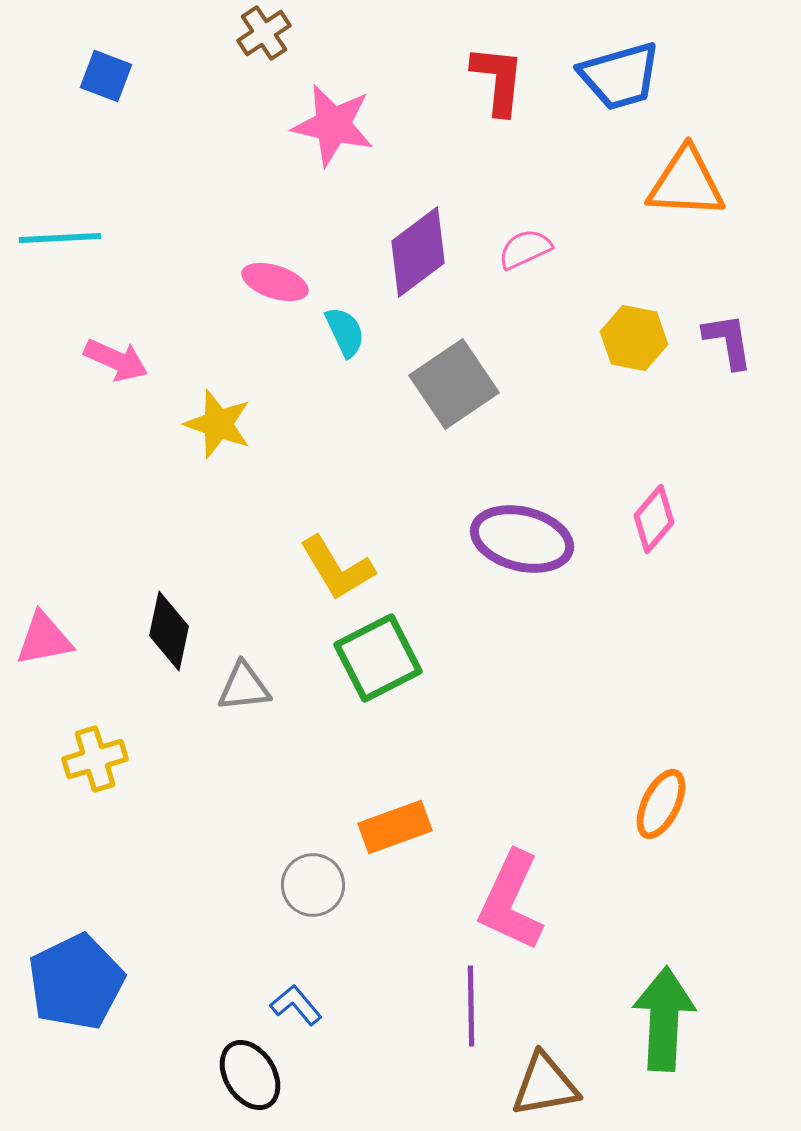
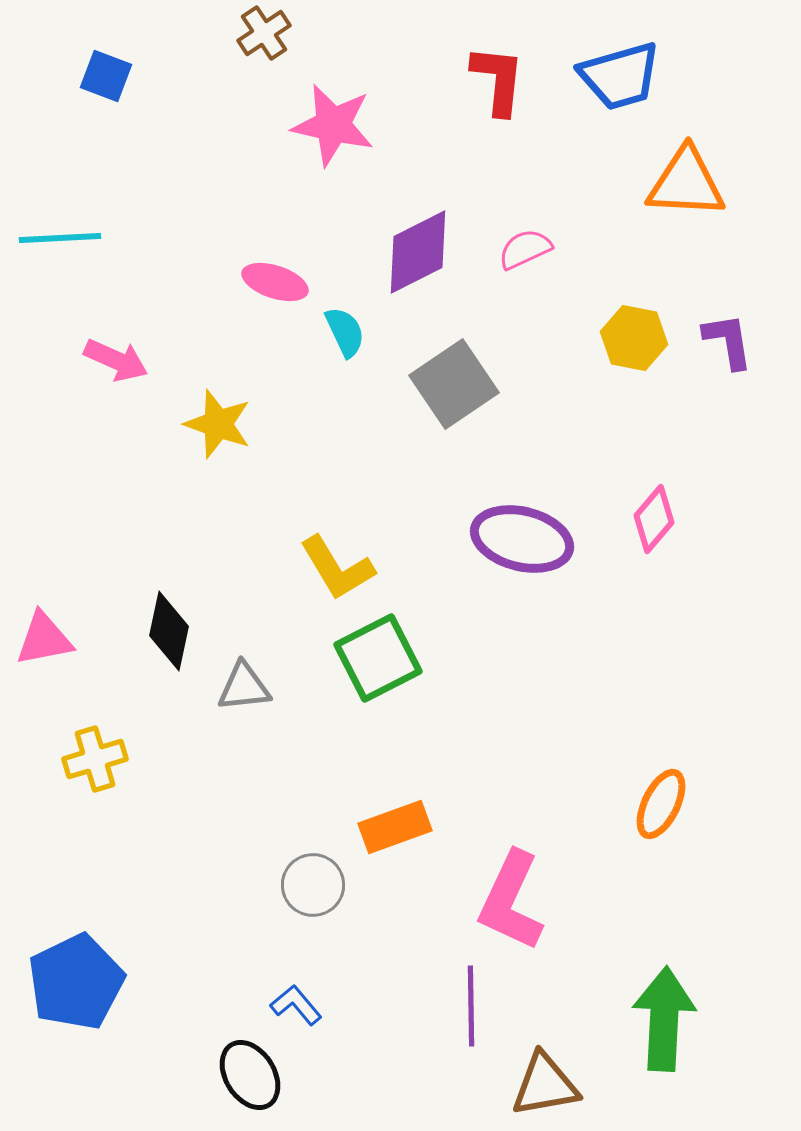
purple diamond: rotated 10 degrees clockwise
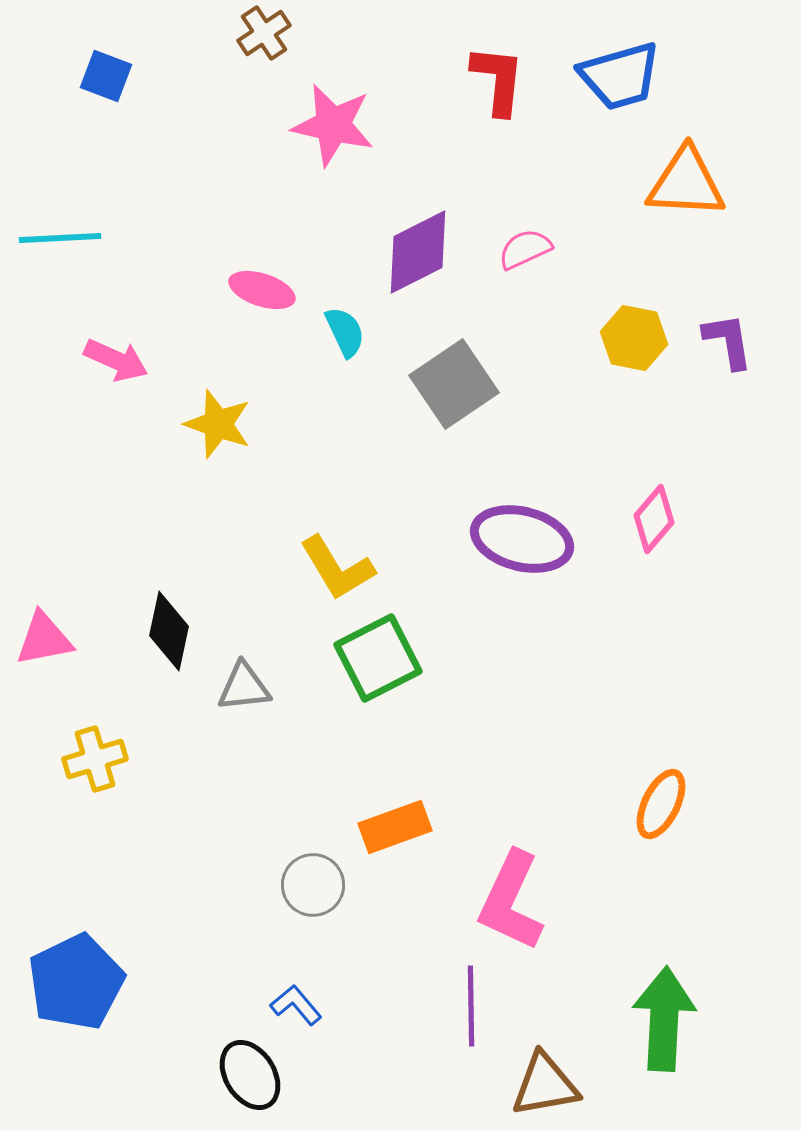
pink ellipse: moved 13 px left, 8 px down
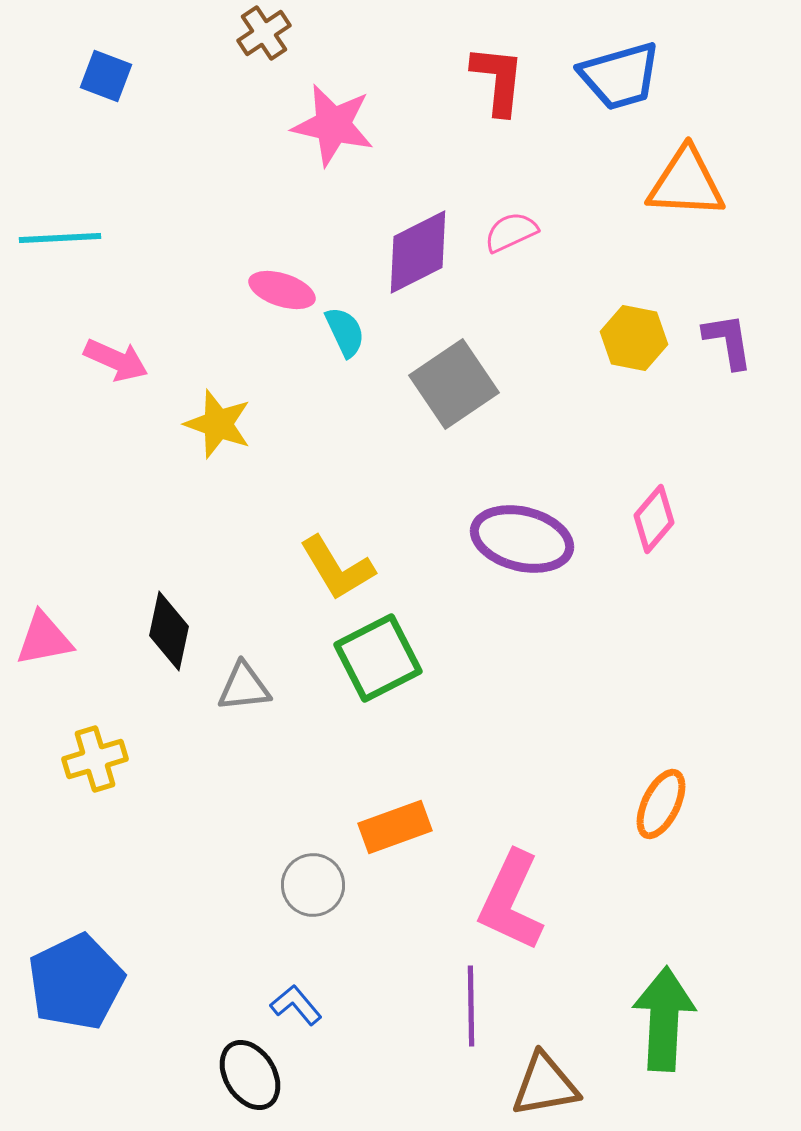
pink semicircle: moved 14 px left, 17 px up
pink ellipse: moved 20 px right
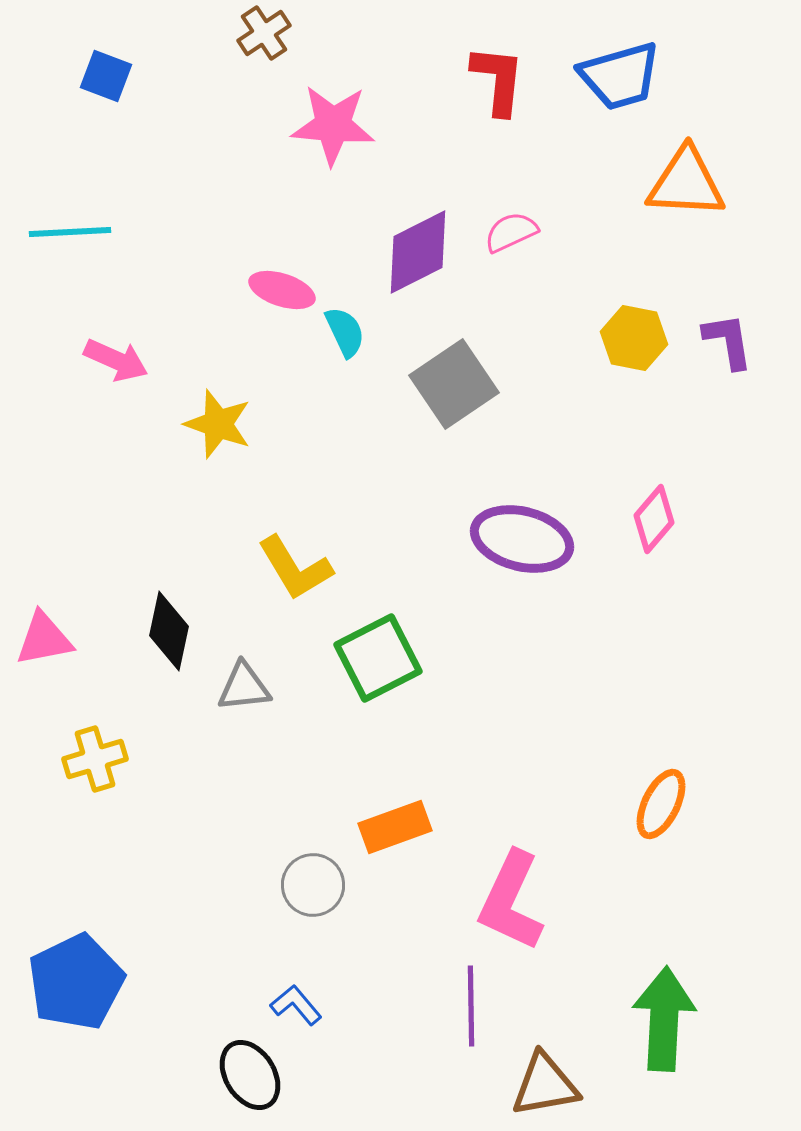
pink star: rotated 8 degrees counterclockwise
cyan line: moved 10 px right, 6 px up
yellow L-shape: moved 42 px left
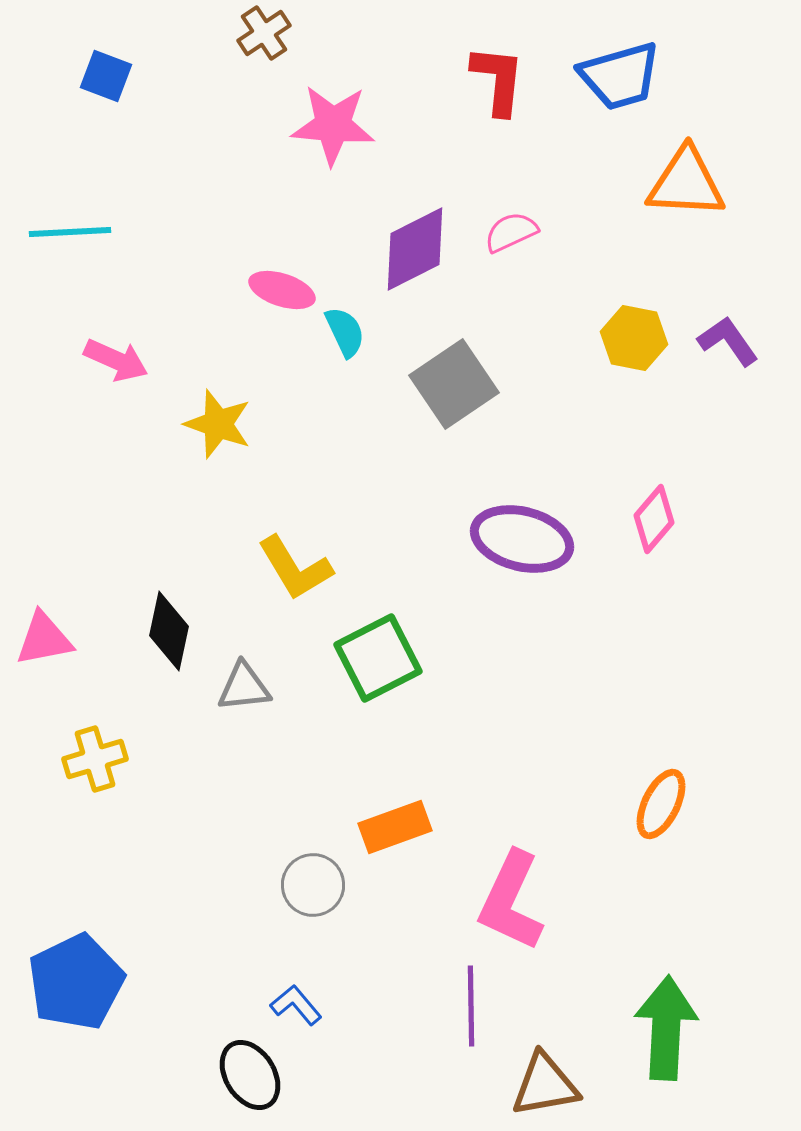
purple diamond: moved 3 px left, 3 px up
purple L-shape: rotated 26 degrees counterclockwise
green arrow: moved 2 px right, 9 px down
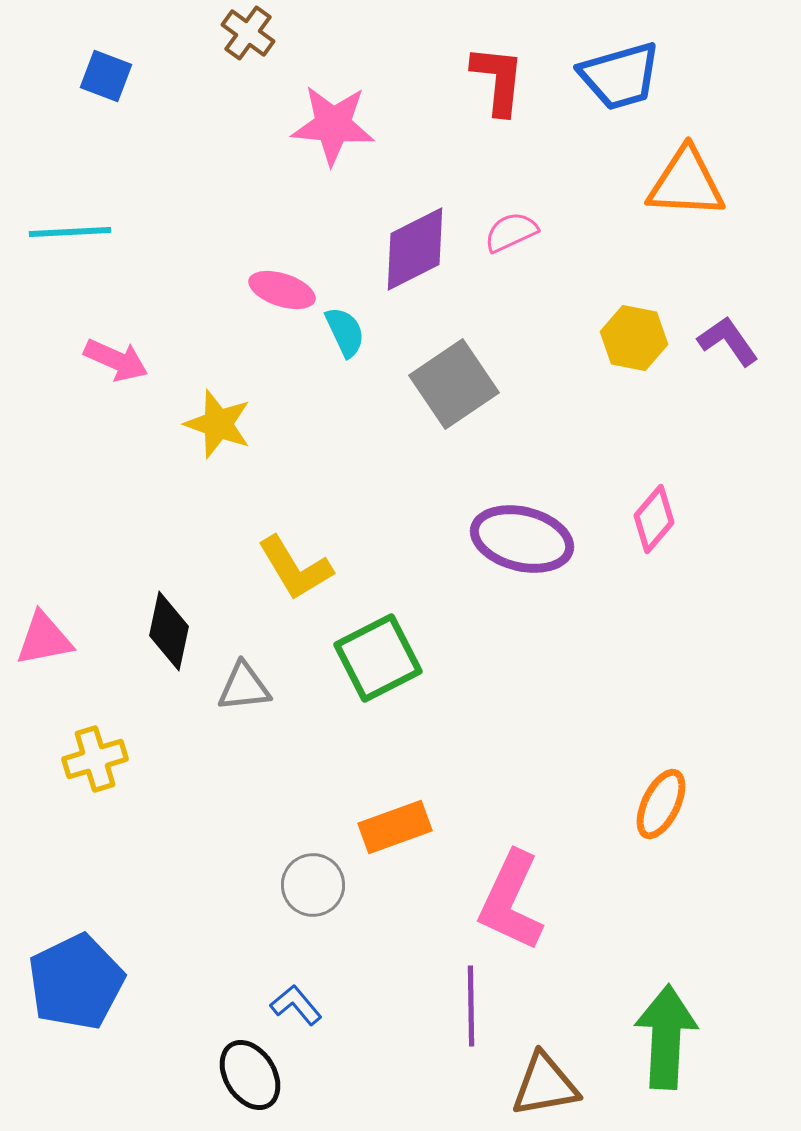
brown cross: moved 16 px left; rotated 20 degrees counterclockwise
green arrow: moved 9 px down
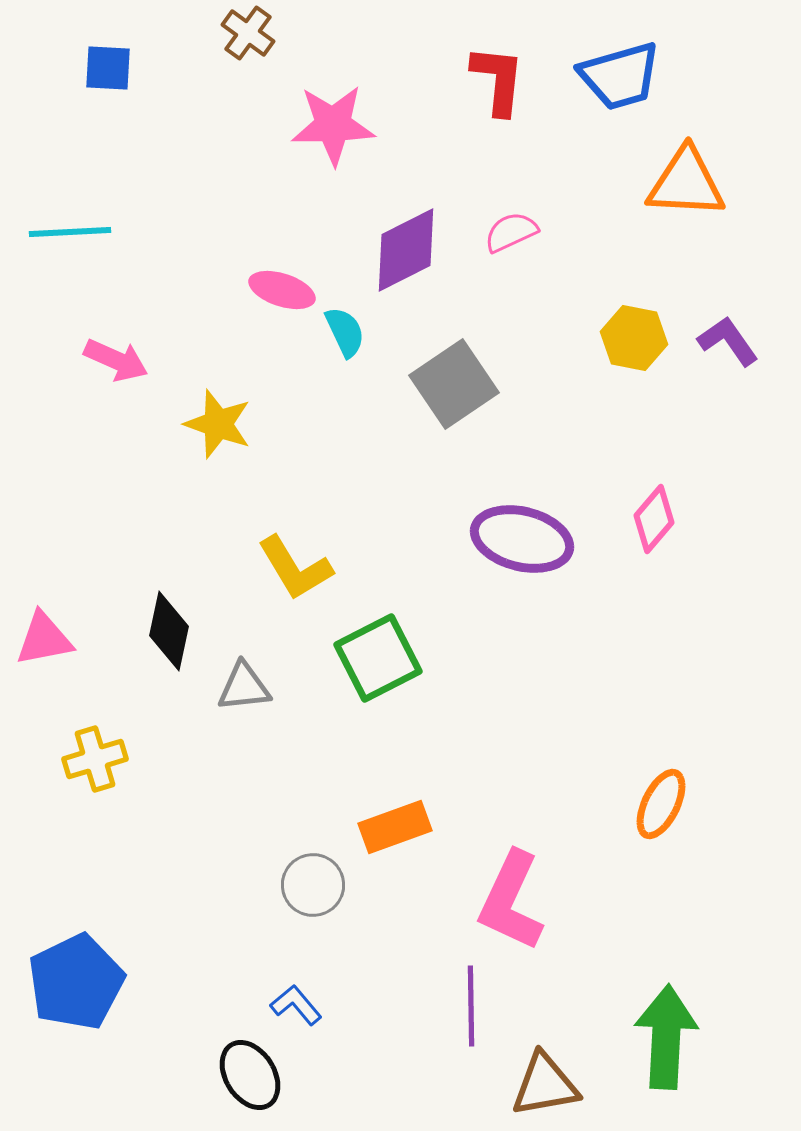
blue square: moved 2 px right, 8 px up; rotated 18 degrees counterclockwise
pink star: rotated 6 degrees counterclockwise
purple diamond: moved 9 px left, 1 px down
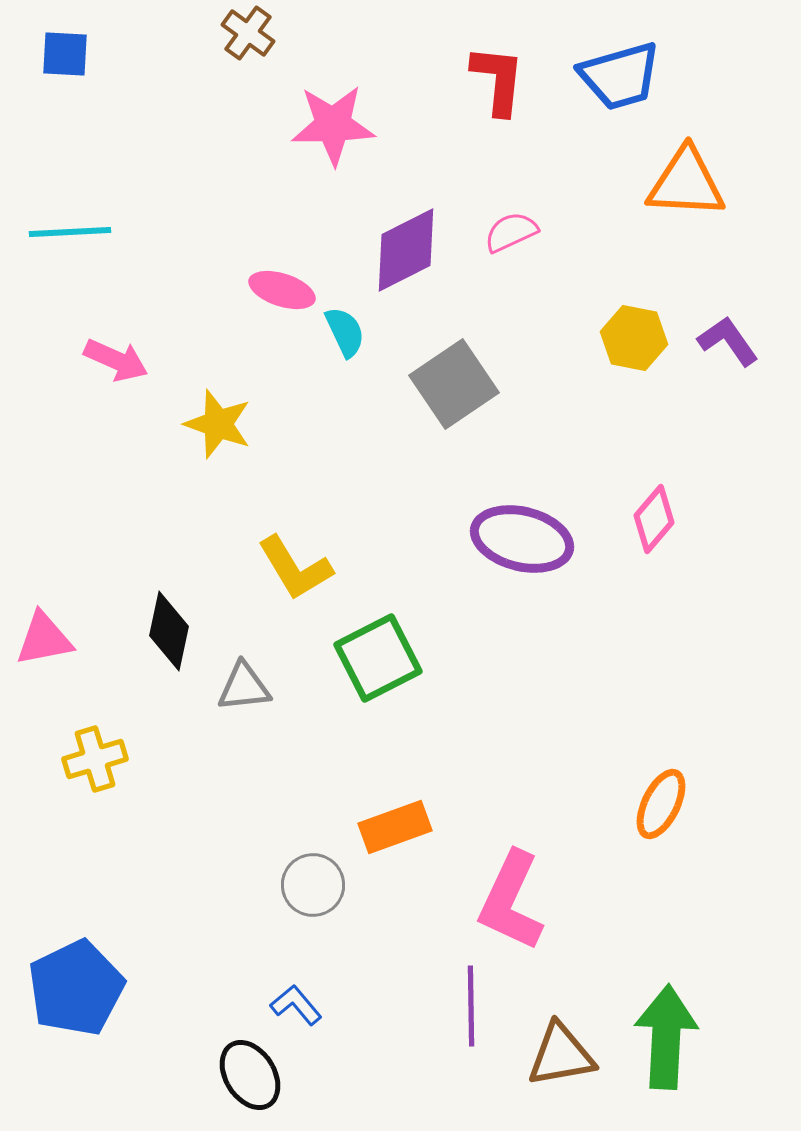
blue square: moved 43 px left, 14 px up
blue pentagon: moved 6 px down
brown triangle: moved 16 px right, 30 px up
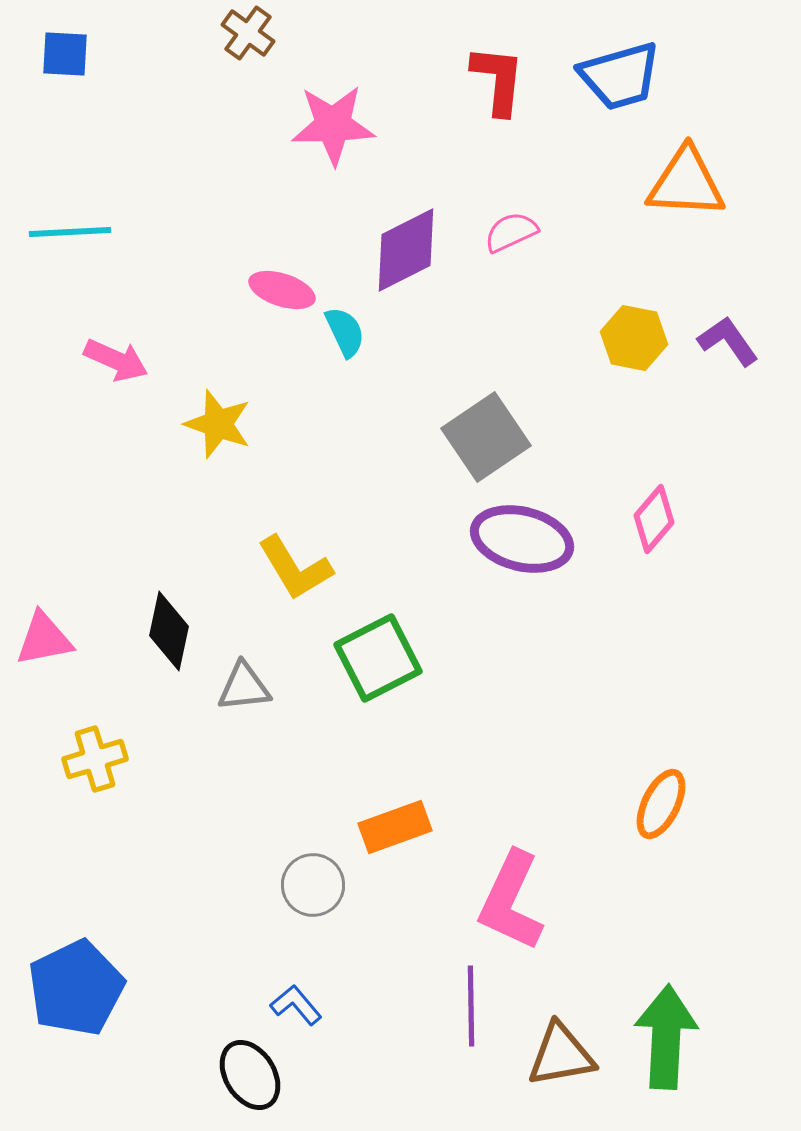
gray square: moved 32 px right, 53 px down
